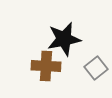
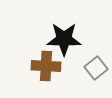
black star: rotated 12 degrees clockwise
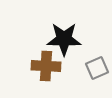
gray square: moved 1 px right; rotated 15 degrees clockwise
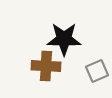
gray square: moved 3 px down
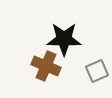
brown cross: rotated 20 degrees clockwise
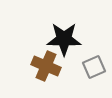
gray square: moved 3 px left, 4 px up
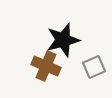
black star: moved 1 px left, 1 px down; rotated 16 degrees counterclockwise
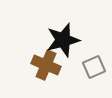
brown cross: moved 1 px up
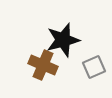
brown cross: moved 3 px left
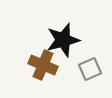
gray square: moved 4 px left, 2 px down
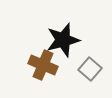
gray square: rotated 25 degrees counterclockwise
